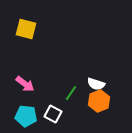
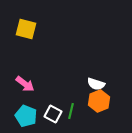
green line: moved 18 px down; rotated 21 degrees counterclockwise
cyan pentagon: rotated 15 degrees clockwise
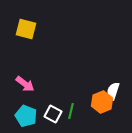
white semicircle: moved 17 px right, 7 px down; rotated 90 degrees clockwise
orange hexagon: moved 3 px right, 1 px down
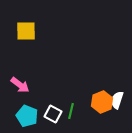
yellow square: moved 2 px down; rotated 15 degrees counterclockwise
pink arrow: moved 5 px left, 1 px down
white semicircle: moved 4 px right, 9 px down
cyan pentagon: moved 1 px right
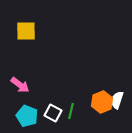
white square: moved 1 px up
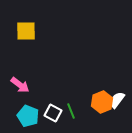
white semicircle: rotated 18 degrees clockwise
green line: rotated 35 degrees counterclockwise
cyan pentagon: moved 1 px right
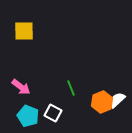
yellow square: moved 2 px left
pink arrow: moved 1 px right, 2 px down
white semicircle: rotated 12 degrees clockwise
green line: moved 23 px up
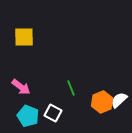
yellow square: moved 6 px down
white semicircle: moved 2 px right
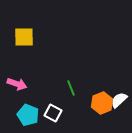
pink arrow: moved 4 px left, 3 px up; rotated 18 degrees counterclockwise
orange hexagon: moved 1 px down
cyan pentagon: moved 1 px up
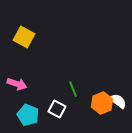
yellow square: rotated 30 degrees clockwise
green line: moved 2 px right, 1 px down
white semicircle: moved 1 px left, 1 px down; rotated 78 degrees clockwise
white square: moved 4 px right, 4 px up
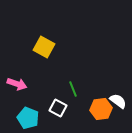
yellow square: moved 20 px right, 10 px down
orange hexagon: moved 1 px left, 6 px down; rotated 15 degrees clockwise
white square: moved 1 px right, 1 px up
cyan pentagon: moved 3 px down
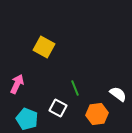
pink arrow: rotated 84 degrees counterclockwise
green line: moved 2 px right, 1 px up
white semicircle: moved 7 px up
orange hexagon: moved 4 px left, 5 px down
cyan pentagon: moved 1 px left, 1 px down
